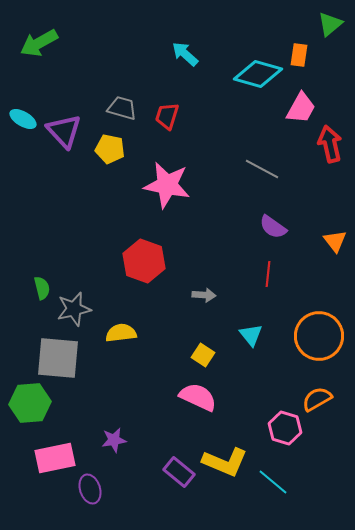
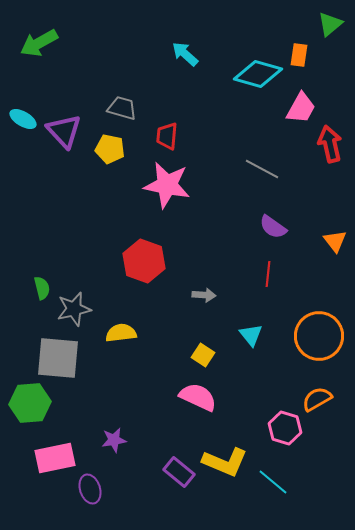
red trapezoid: moved 20 px down; rotated 12 degrees counterclockwise
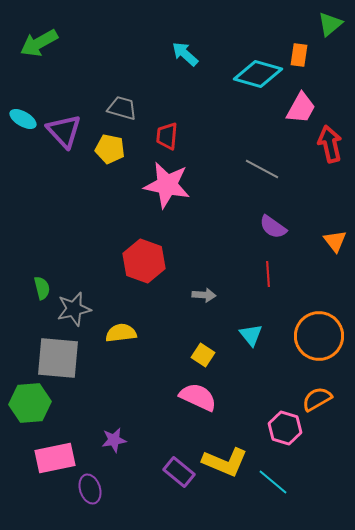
red line: rotated 10 degrees counterclockwise
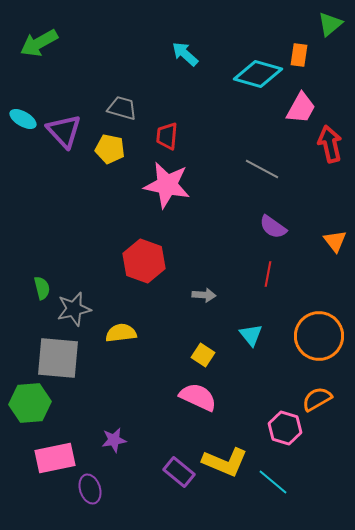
red line: rotated 15 degrees clockwise
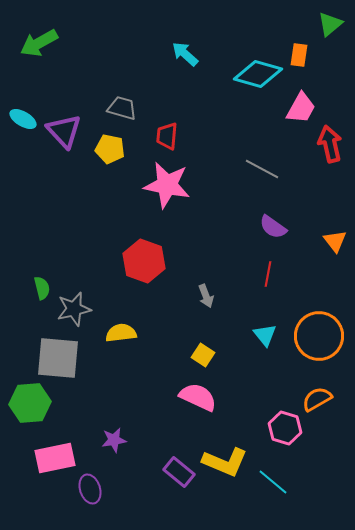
gray arrow: moved 2 px right, 1 px down; rotated 65 degrees clockwise
cyan triangle: moved 14 px right
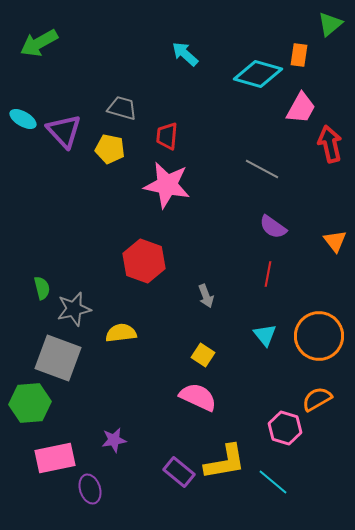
gray square: rotated 15 degrees clockwise
yellow L-shape: rotated 33 degrees counterclockwise
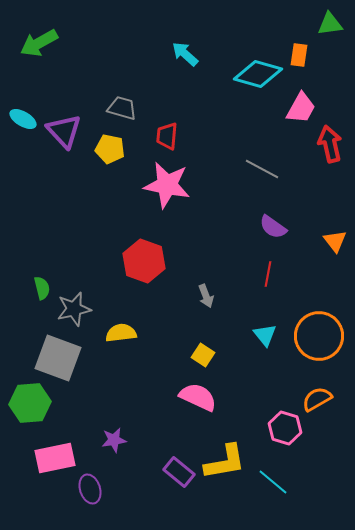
green triangle: rotated 32 degrees clockwise
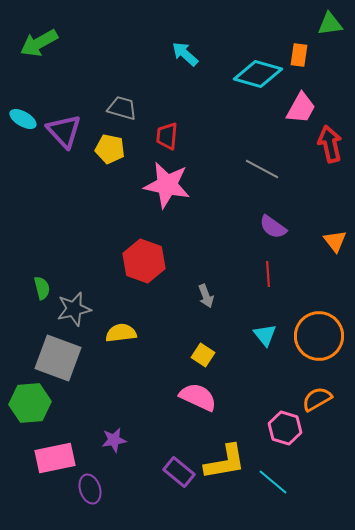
red line: rotated 15 degrees counterclockwise
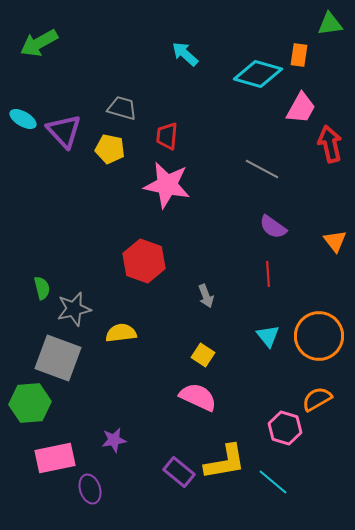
cyan triangle: moved 3 px right, 1 px down
